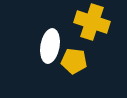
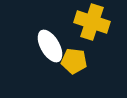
white ellipse: rotated 40 degrees counterclockwise
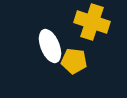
white ellipse: rotated 8 degrees clockwise
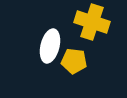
white ellipse: rotated 36 degrees clockwise
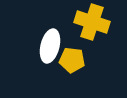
yellow pentagon: moved 2 px left, 1 px up
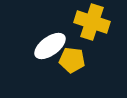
white ellipse: rotated 40 degrees clockwise
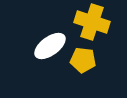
yellow pentagon: moved 11 px right
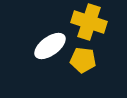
yellow cross: moved 3 px left
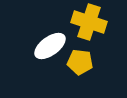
yellow pentagon: moved 3 px left, 2 px down
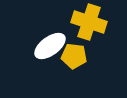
yellow pentagon: moved 6 px left, 6 px up
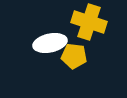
white ellipse: moved 3 px up; rotated 24 degrees clockwise
